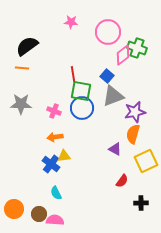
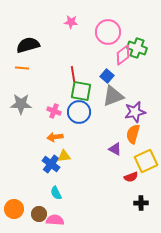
black semicircle: moved 1 px right, 1 px up; rotated 20 degrees clockwise
blue circle: moved 3 px left, 4 px down
red semicircle: moved 9 px right, 4 px up; rotated 32 degrees clockwise
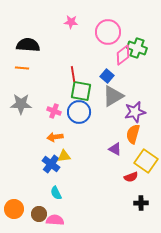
black semicircle: rotated 20 degrees clockwise
gray triangle: rotated 10 degrees counterclockwise
yellow square: rotated 30 degrees counterclockwise
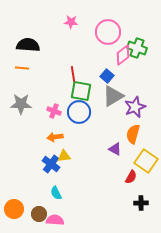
purple star: moved 5 px up; rotated 10 degrees counterclockwise
red semicircle: rotated 40 degrees counterclockwise
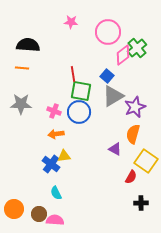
green cross: rotated 30 degrees clockwise
orange arrow: moved 1 px right, 3 px up
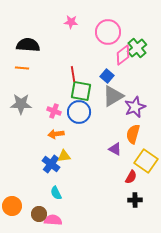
black cross: moved 6 px left, 3 px up
orange circle: moved 2 px left, 3 px up
pink semicircle: moved 2 px left
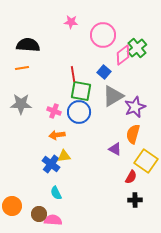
pink circle: moved 5 px left, 3 px down
orange line: rotated 16 degrees counterclockwise
blue square: moved 3 px left, 4 px up
orange arrow: moved 1 px right, 1 px down
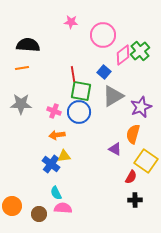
green cross: moved 3 px right, 3 px down
purple star: moved 6 px right
pink semicircle: moved 10 px right, 12 px up
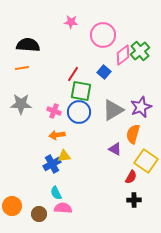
red line: rotated 42 degrees clockwise
gray triangle: moved 14 px down
blue cross: moved 1 px right; rotated 24 degrees clockwise
black cross: moved 1 px left
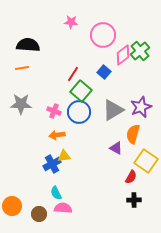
green square: rotated 30 degrees clockwise
purple triangle: moved 1 px right, 1 px up
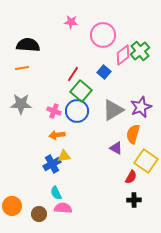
blue circle: moved 2 px left, 1 px up
